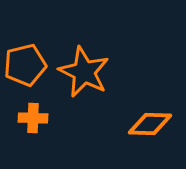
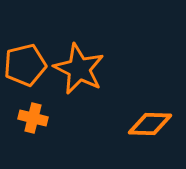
orange star: moved 5 px left, 3 px up
orange cross: rotated 12 degrees clockwise
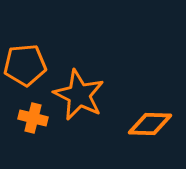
orange pentagon: rotated 9 degrees clockwise
orange star: moved 26 px down
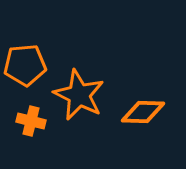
orange cross: moved 2 px left, 3 px down
orange diamond: moved 7 px left, 12 px up
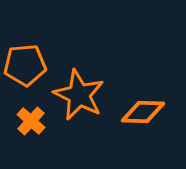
orange cross: rotated 28 degrees clockwise
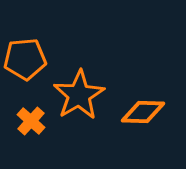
orange pentagon: moved 6 px up
orange star: rotated 15 degrees clockwise
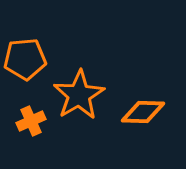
orange cross: rotated 24 degrees clockwise
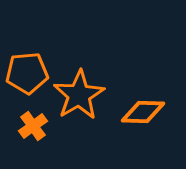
orange pentagon: moved 2 px right, 14 px down
orange cross: moved 2 px right, 5 px down; rotated 12 degrees counterclockwise
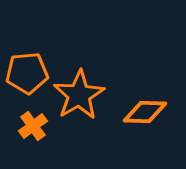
orange diamond: moved 2 px right
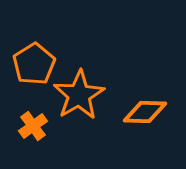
orange pentagon: moved 7 px right, 9 px up; rotated 27 degrees counterclockwise
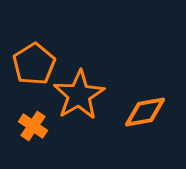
orange diamond: rotated 12 degrees counterclockwise
orange cross: rotated 20 degrees counterclockwise
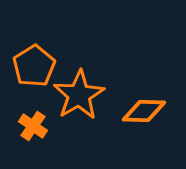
orange pentagon: moved 2 px down
orange diamond: moved 1 px left, 1 px up; rotated 12 degrees clockwise
